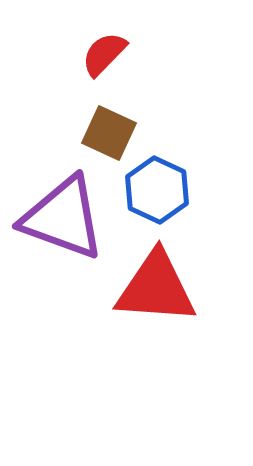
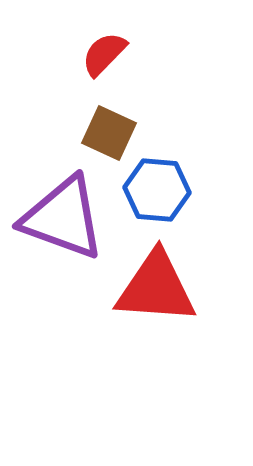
blue hexagon: rotated 20 degrees counterclockwise
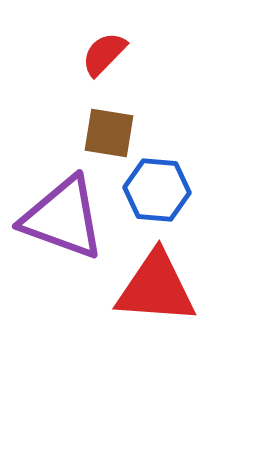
brown square: rotated 16 degrees counterclockwise
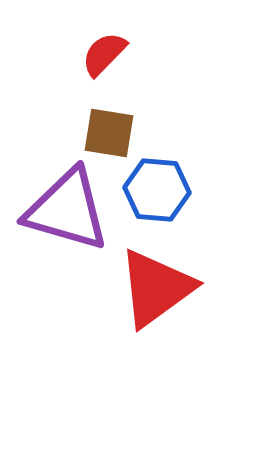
purple triangle: moved 4 px right, 8 px up; rotated 4 degrees counterclockwise
red triangle: rotated 40 degrees counterclockwise
